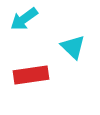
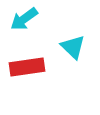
red rectangle: moved 4 px left, 8 px up
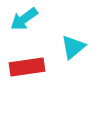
cyan triangle: rotated 36 degrees clockwise
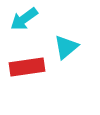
cyan triangle: moved 7 px left
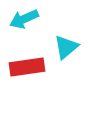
cyan arrow: rotated 12 degrees clockwise
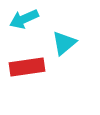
cyan triangle: moved 2 px left, 4 px up
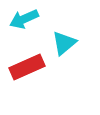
red rectangle: rotated 16 degrees counterclockwise
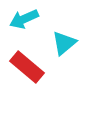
red rectangle: rotated 64 degrees clockwise
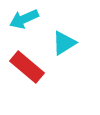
cyan triangle: rotated 8 degrees clockwise
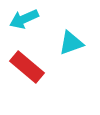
cyan triangle: moved 7 px right; rotated 12 degrees clockwise
